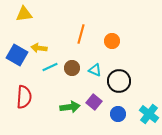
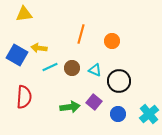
cyan cross: rotated 12 degrees clockwise
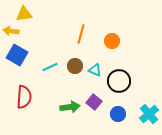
yellow arrow: moved 28 px left, 17 px up
brown circle: moved 3 px right, 2 px up
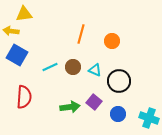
brown circle: moved 2 px left, 1 px down
cyan cross: moved 4 px down; rotated 30 degrees counterclockwise
